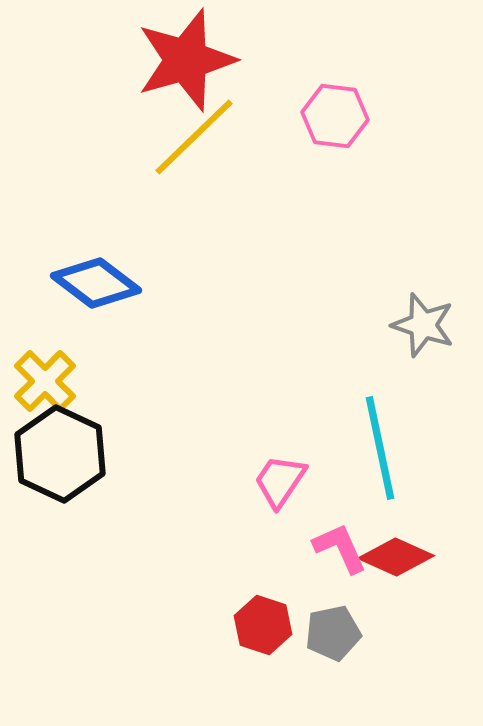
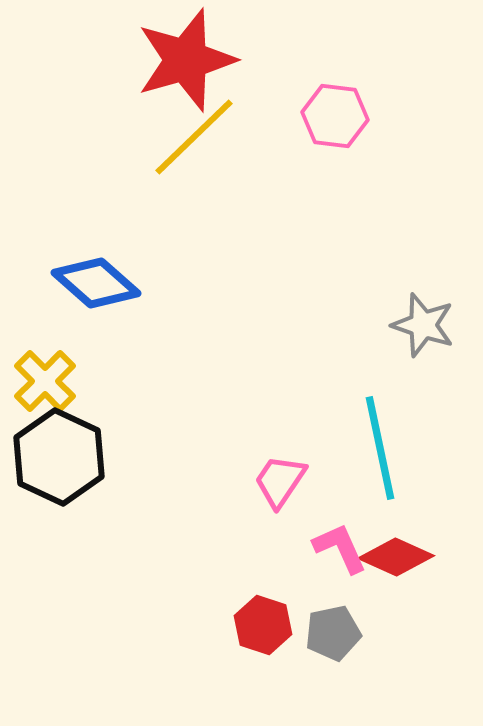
blue diamond: rotated 4 degrees clockwise
black hexagon: moved 1 px left, 3 px down
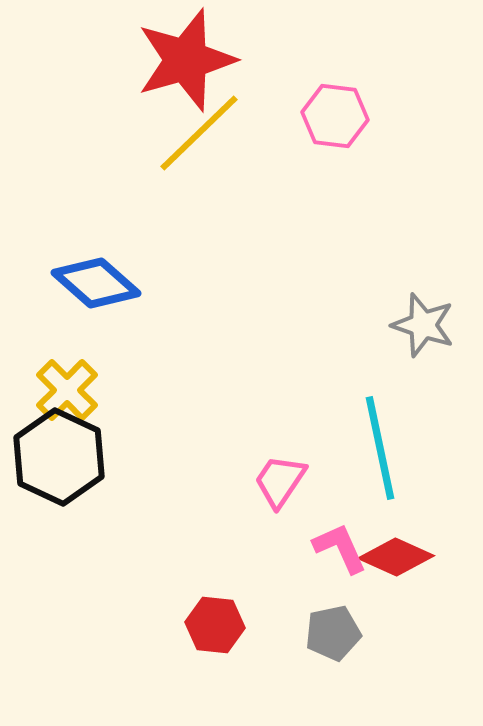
yellow line: moved 5 px right, 4 px up
yellow cross: moved 22 px right, 9 px down
red hexagon: moved 48 px left; rotated 12 degrees counterclockwise
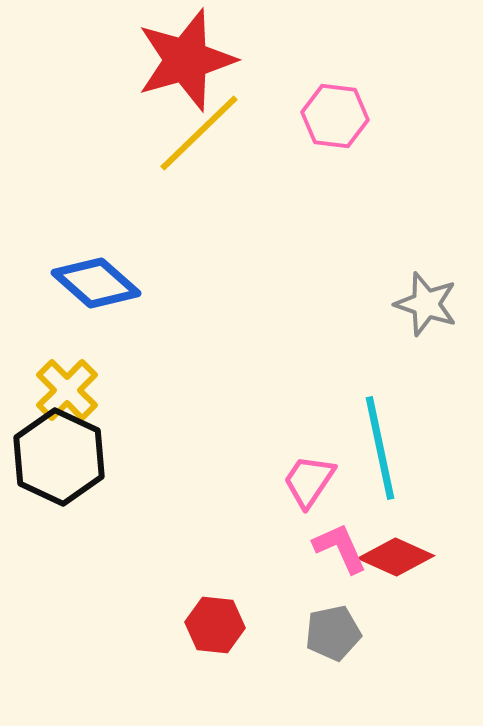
gray star: moved 3 px right, 21 px up
pink trapezoid: moved 29 px right
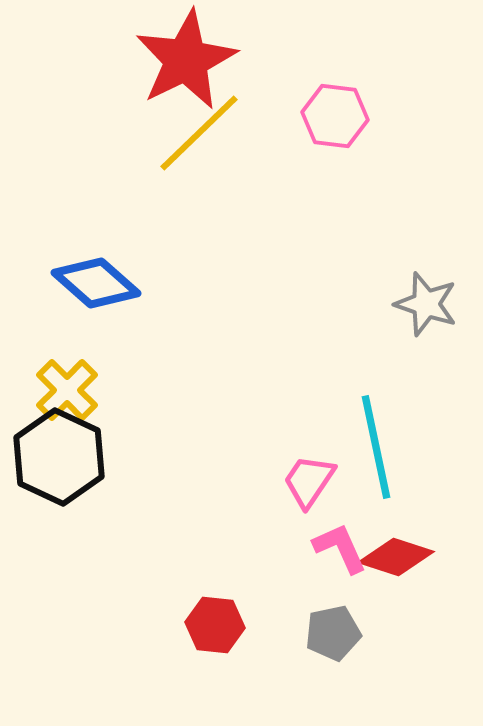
red star: rotated 10 degrees counterclockwise
cyan line: moved 4 px left, 1 px up
red diamond: rotated 6 degrees counterclockwise
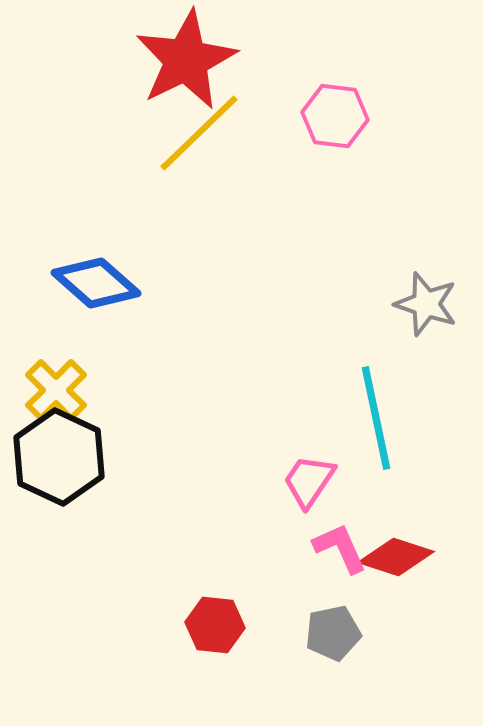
yellow cross: moved 11 px left
cyan line: moved 29 px up
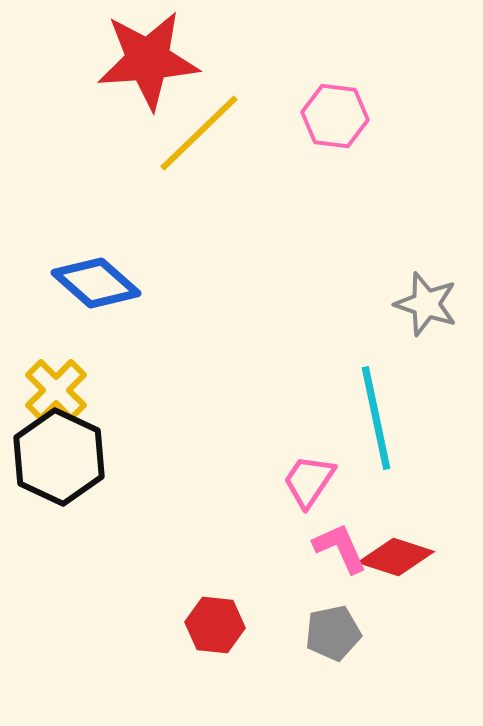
red star: moved 38 px left; rotated 22 degrees clockwise
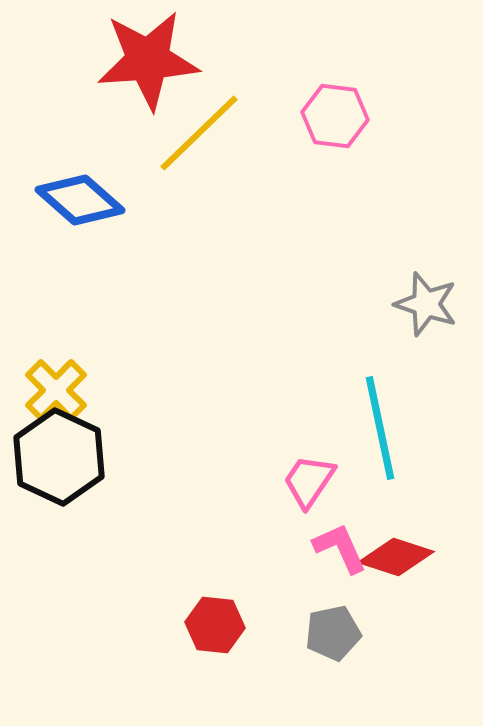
blue diamond: moved 16 px left, 83 px up
cyan line: moved 4 px right, 10 px down
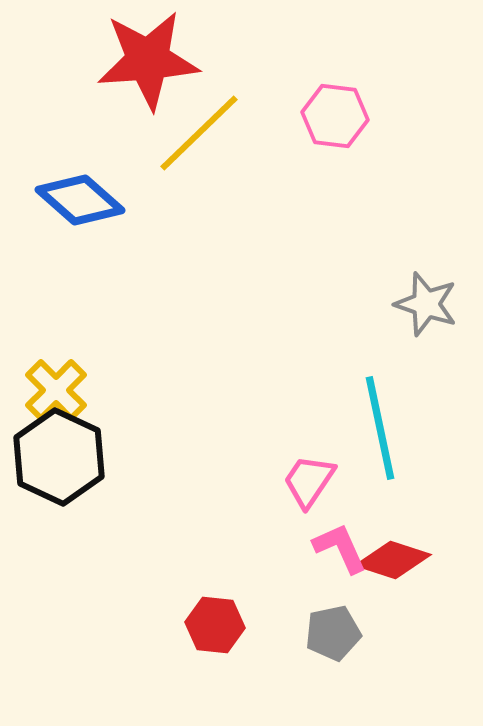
red diamond: moved 3 px left, 3 px down
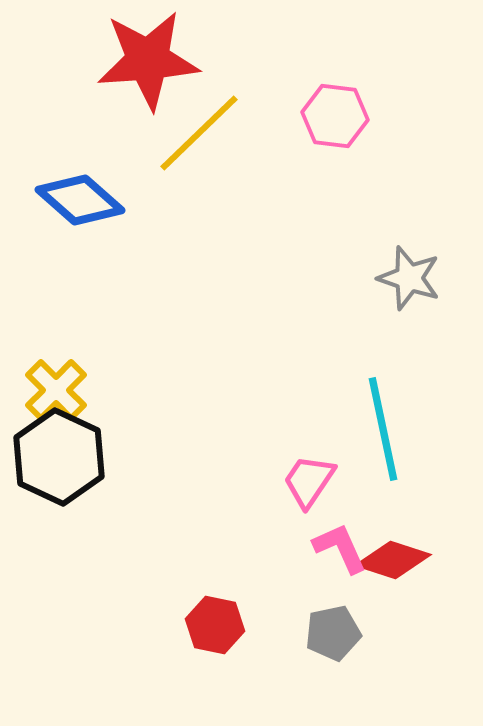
gray star: moved 17 px left, 26 px up
cyan line: moved 3 px right, 1 px down
red hexagon: rotated 6 degrees clockwise
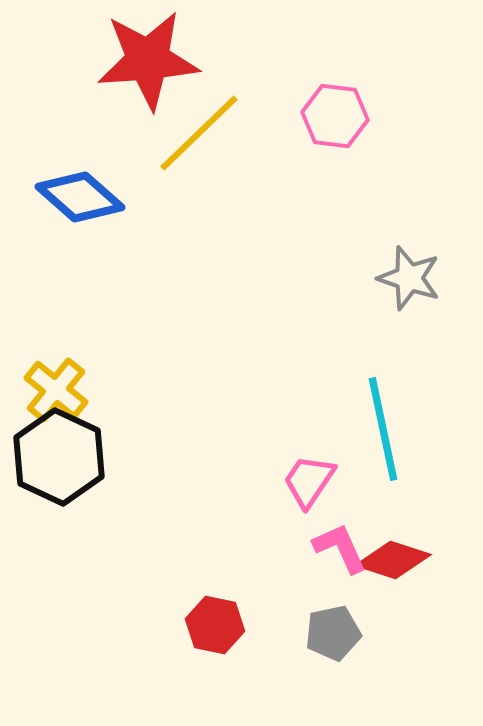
blue diamond: moved 3 px up
yellow cross: rotated 6 degrees counterclockwise
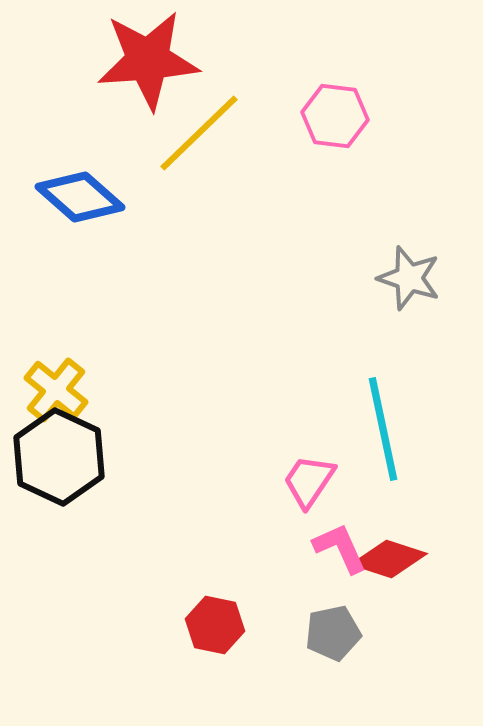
red diamond: moved 4 px left, 1 px up
